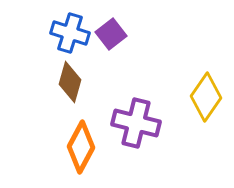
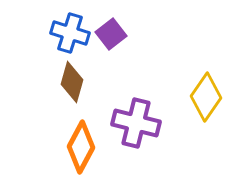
brown diamond: moved 2 px right
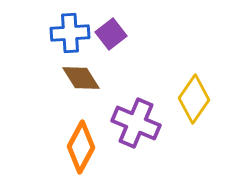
blue cross: rotated 21 degrees counterclockwise
brown diamond: moved 9 px right, 4 px up; rotated 48 degrees counterclockwise
yellow diamond: moved 12 px left, 2 px down
purple cross: rotated 9 degrees clockwise
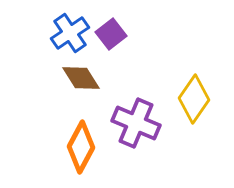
blue cross: rotated 30 degrees counterclockwise
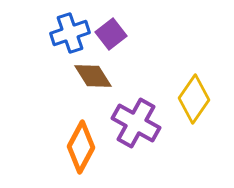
blue cross: rotated 15 degrees clockwise
brown diamond: moved 12 px right, 2 px up
purple cross: rotated 6 degrees clockwise
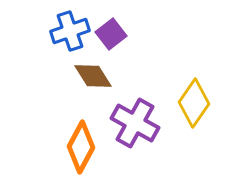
blue cross: moved 2 px up
yellow diamond: moved 4 px down
purple cross: moved 1 px left
